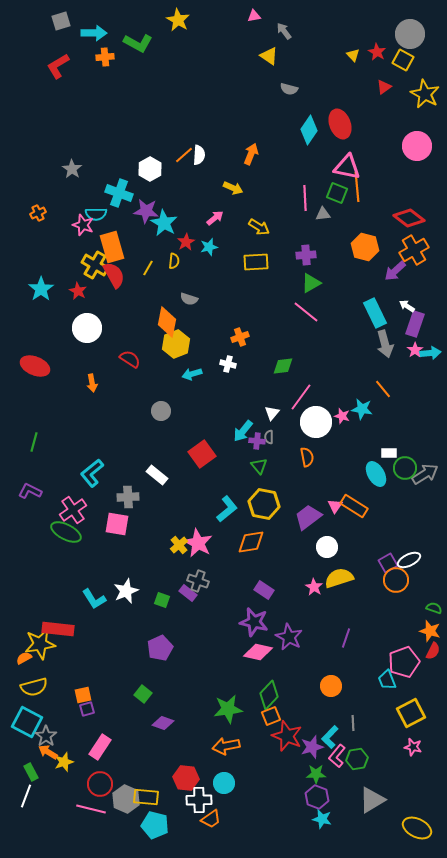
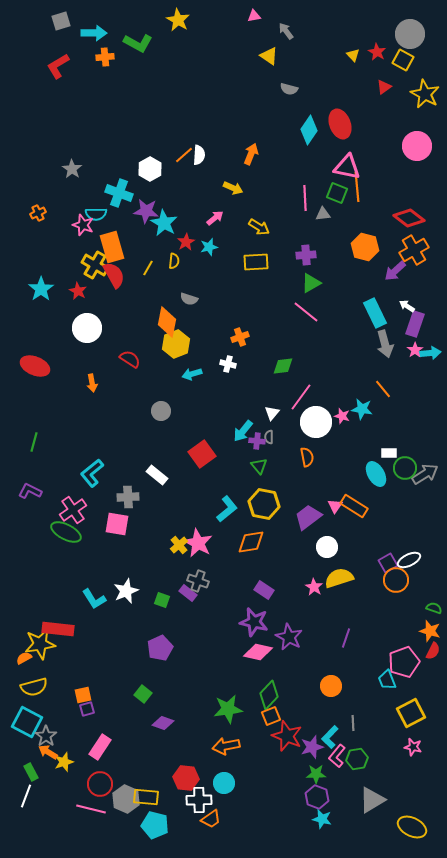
gray arrow at (284, 31): moved 2 px right
yellow ellipse at (417, 828): moved 5 px left, 1 px up
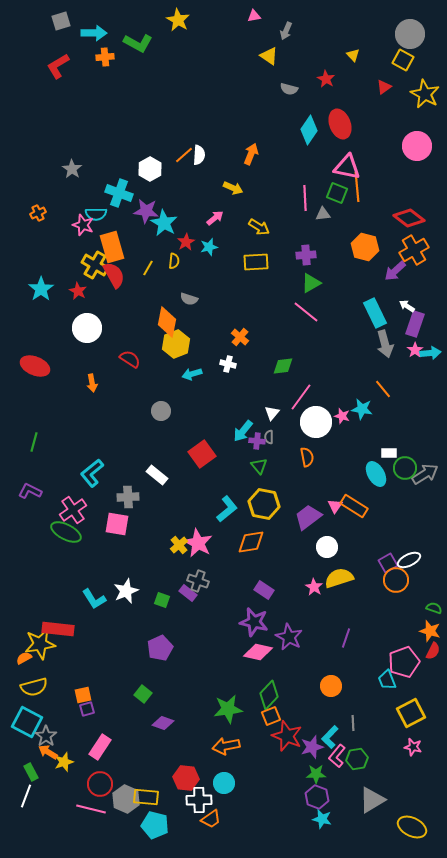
gray arrow at (286, 31): rotated 120 degrees counterclockwise
red star at (377, 52): moved 51 px left, 27 px down
orange cross at (240, 337): rotated 30 degrees counterclockwise
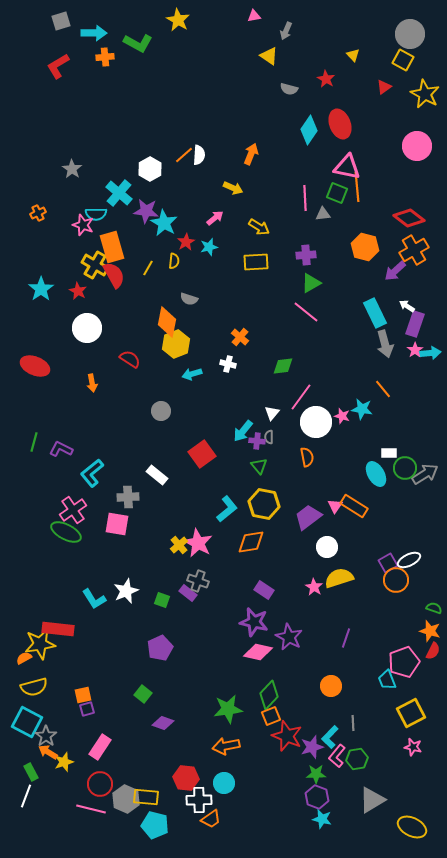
cyan cross at (119, 193): rotated 20 degrees clockwise
purple L-shape at (30, 491): moved 31 px right, 42 px up
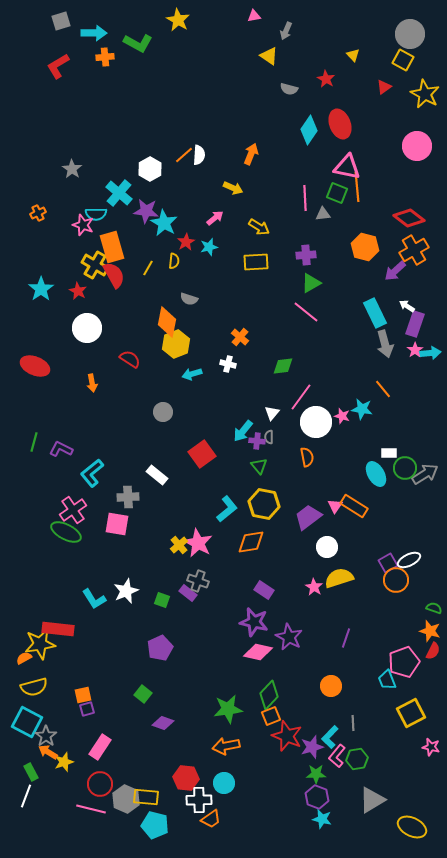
gray circle at (161, 411): moved 2 px right, 1 px down
pink star at (413, 747): moved 18 px right
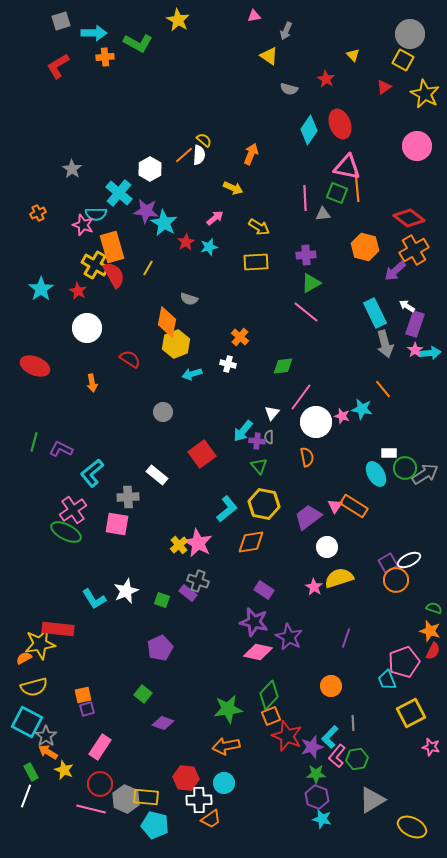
yellow semicircle at (174, 261): moved 30 px right, 121 px up; rotated 56 degrees counterclockwise
yellow star at (64, 762): moved 8 px down; rotated 30 degrees counterclockwise
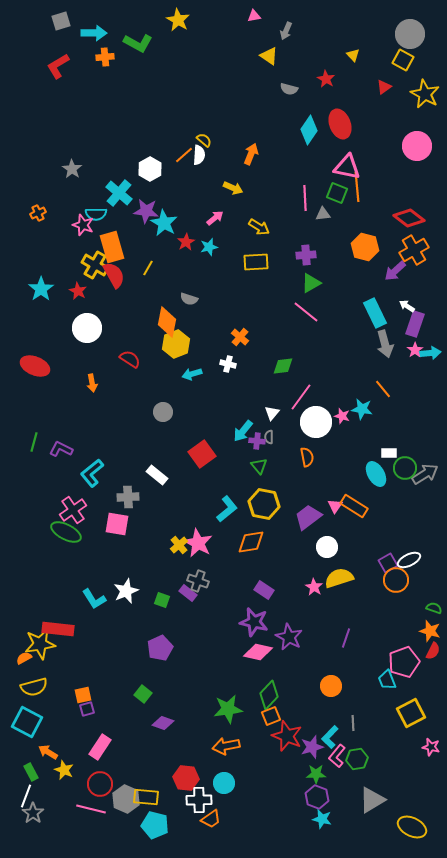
gray star at (46, 736): moved 13 px left, 77 px down
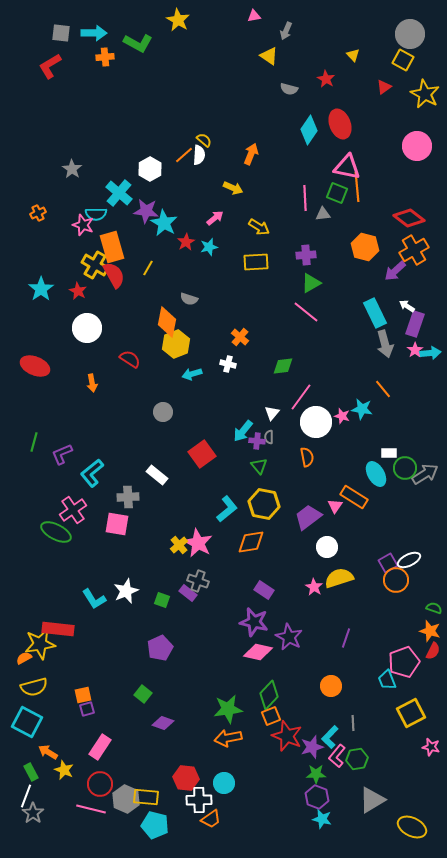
gray square at (61, 21): moved 12 px down; rotated 24 degrees clockwise
red L-shape at (58, 66): moved 8 px left
purple L-shape at (61, 449): moved 1 px right, 5 px down; rotated 50 degrees counterclockwise
orange rectangle at (354, 506): moved 9 px up
green ellipse at (66, 532): moved 10 px left
orange arrow at (226, 746): moved 2 px right, 8 px up
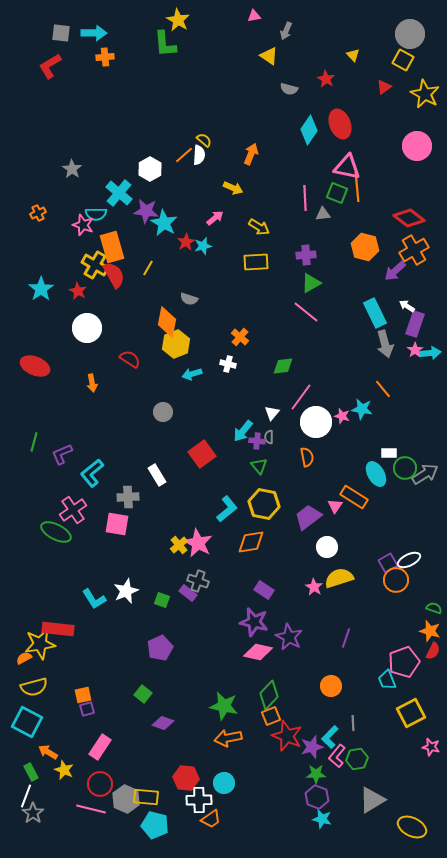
green L-shape at (138, 43): moved 27 px right, 1 px down; rotated 56 degrees clockwise
cyan star at (209, 247): moved 6 px left, 1 px up
white rectangle at (157, 475): rotated 20 degrees clockwise
green star at (228, 709): moved 4 px left, 3 px up; rotated 20 degrees clockwise
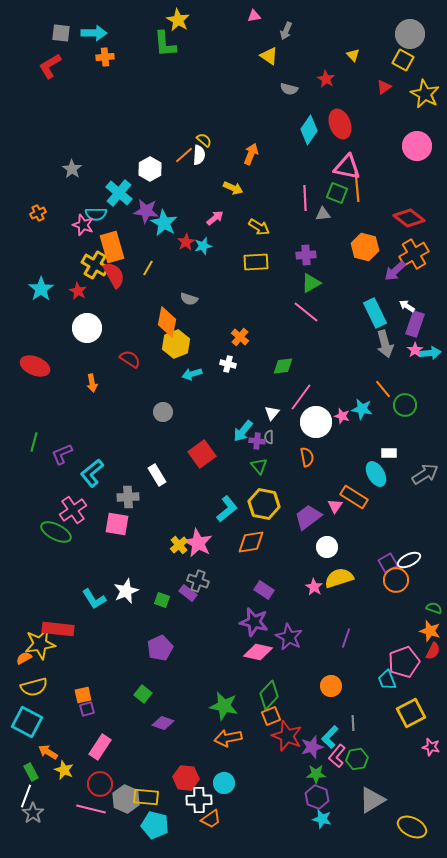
orange cross at (414, 250): moved 4 px down
green circle at (405, 468): moved 63 px up
